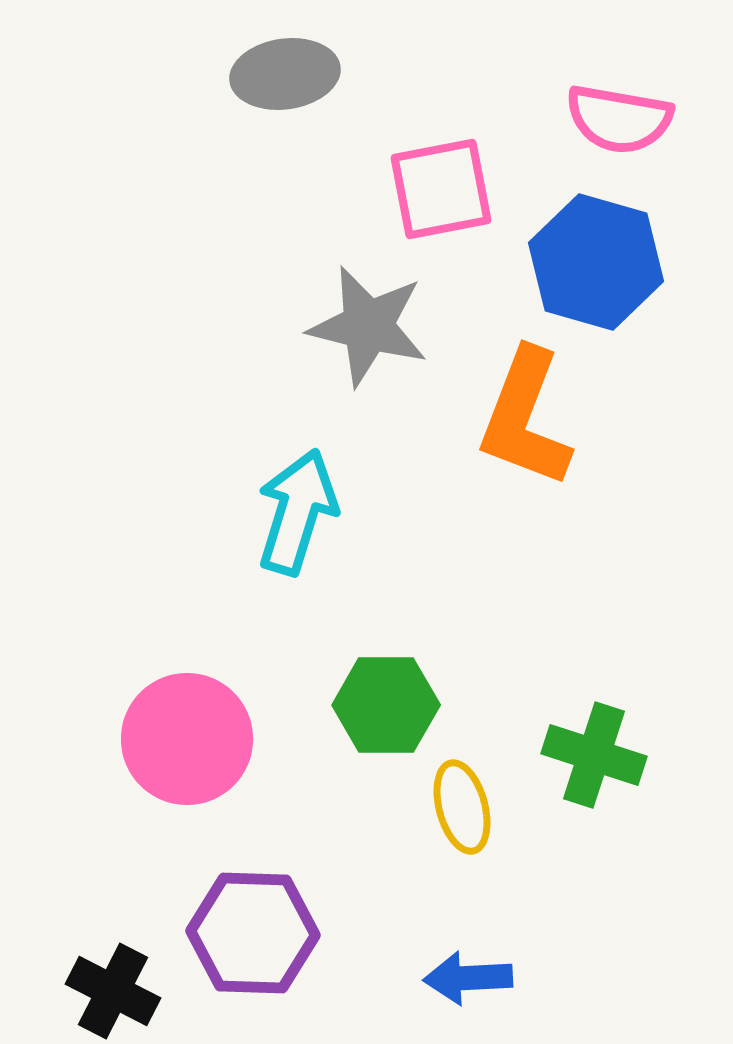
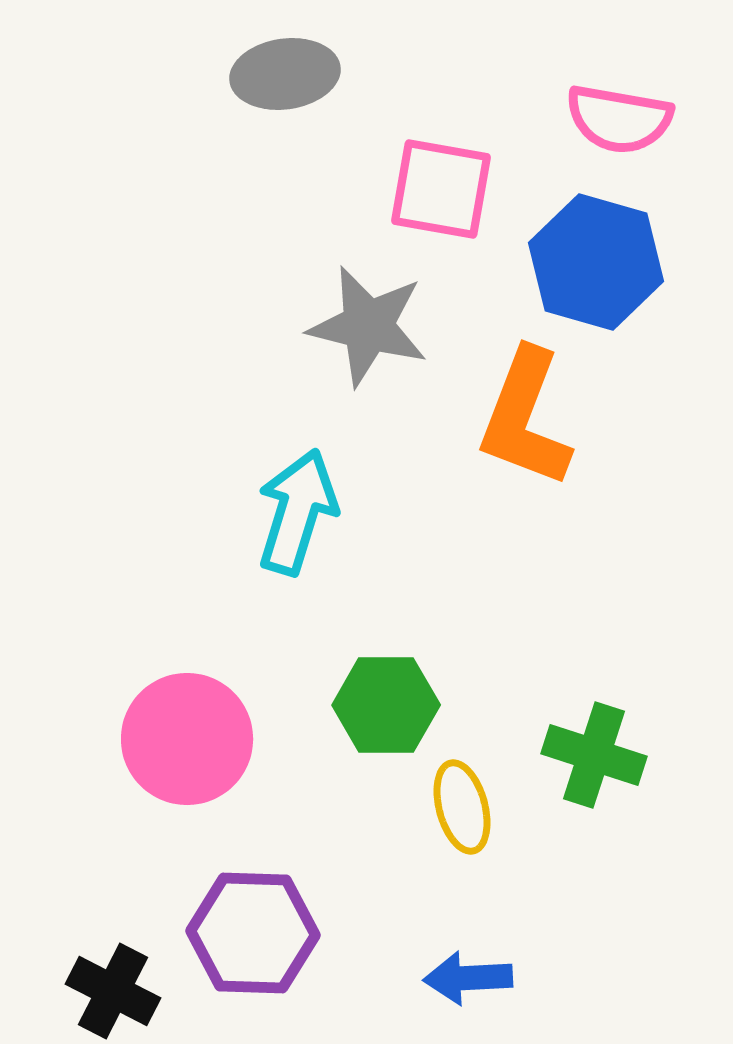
pink square: rotated 21 degrees clockwise
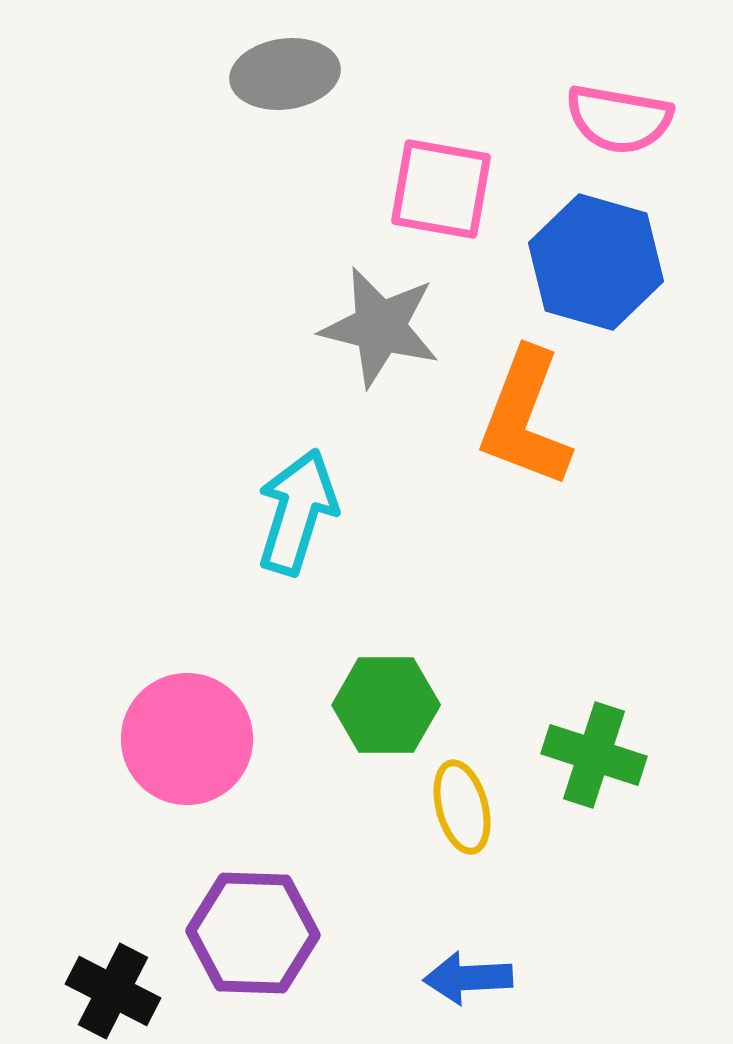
gray star: moved 12 px right, 1 px down
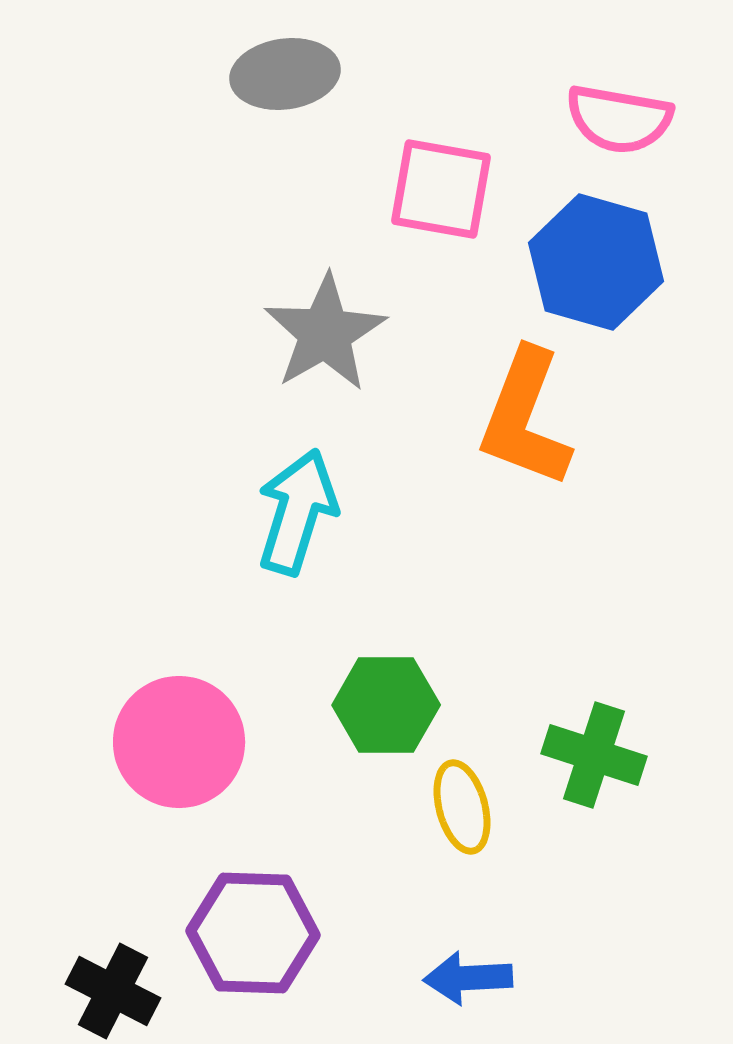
gray star: moved 55 px left, 6 px down; rotated 28 degrees clockwise
pink circle: moved 8 px left, 3 px down
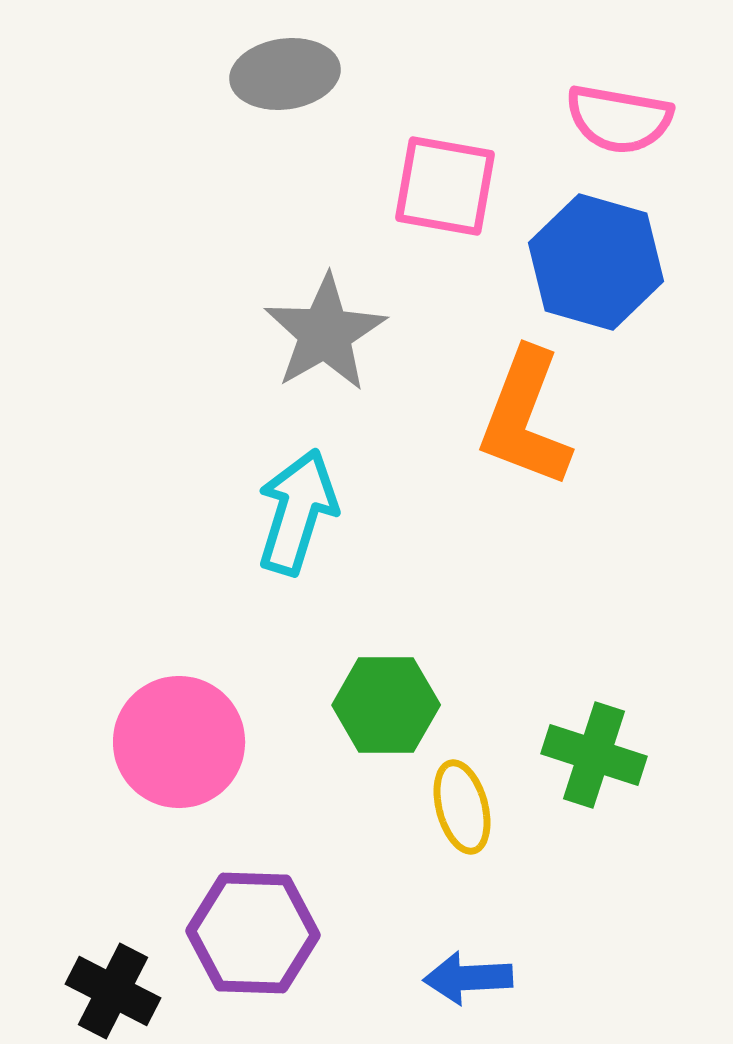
pink square: moved 4 px right, 3 px up
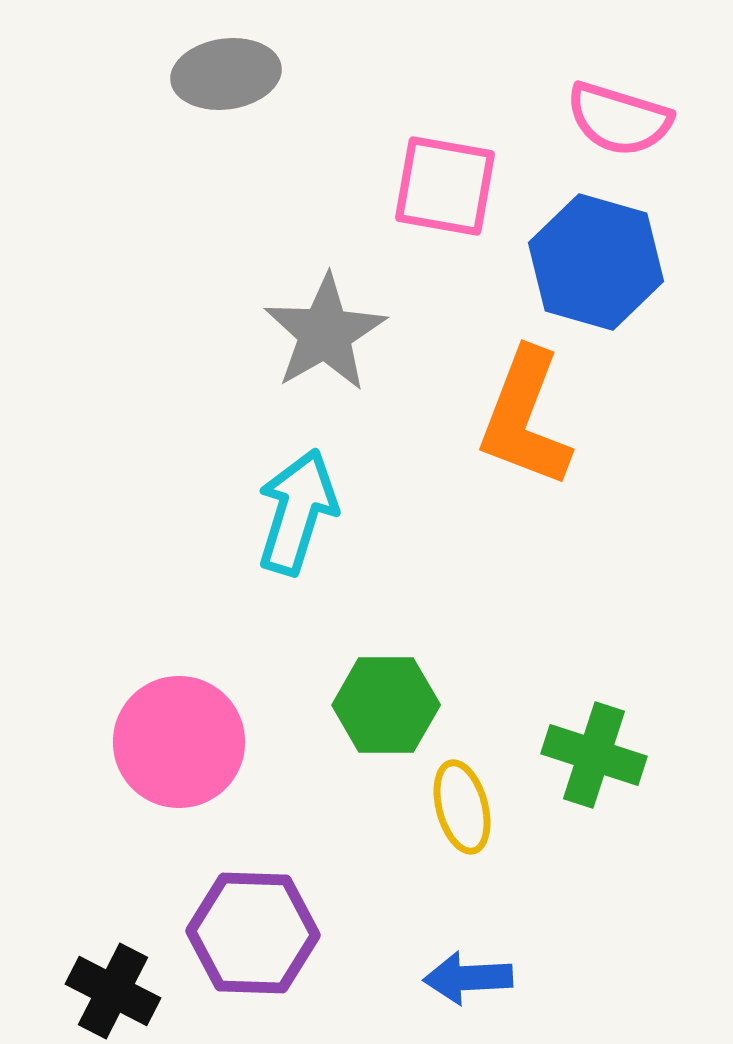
gray ellipse: moved 59 px left
pink semicircle: rotated 7 degrees clockwise
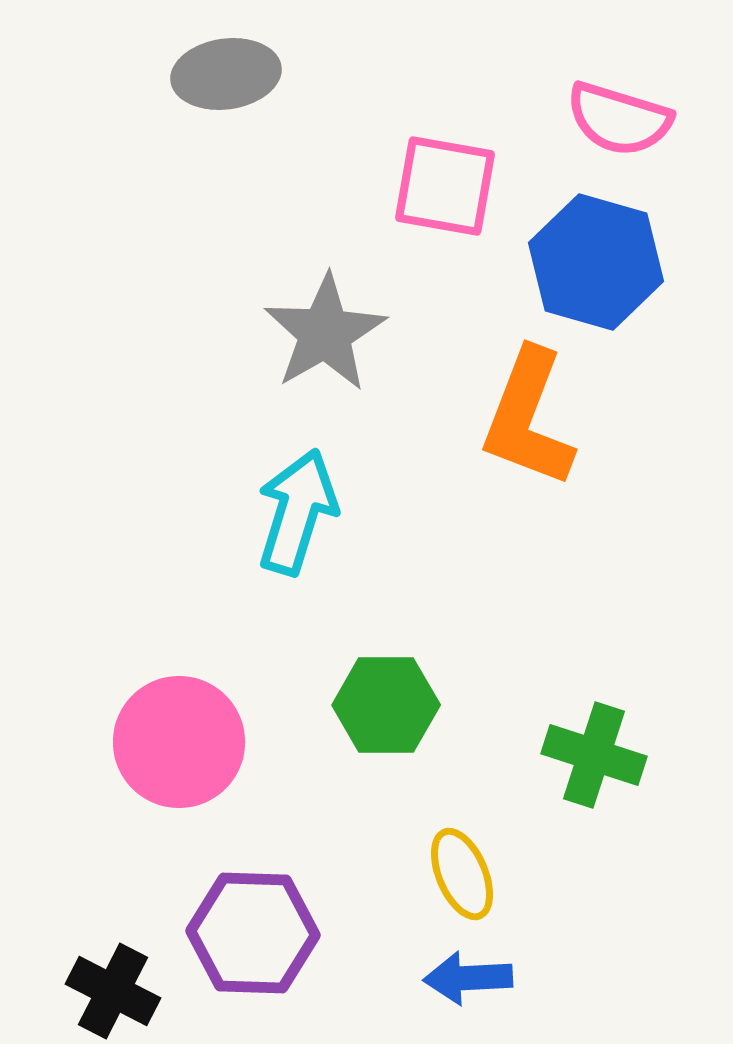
orange L-shape: moved 3 px right
yellow ellipse: moved 67 px down; rotated 8 degrees counterclockwise
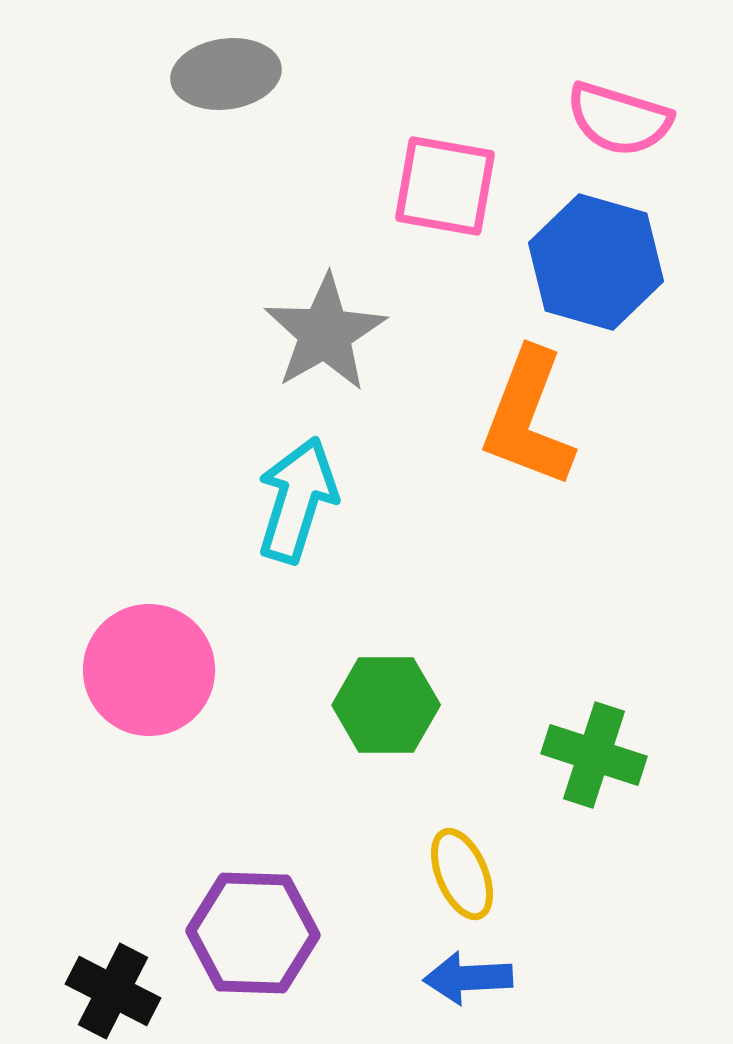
cyan arrow: moved 12 px up
pink circle: moved 30 px left, 72 px up
